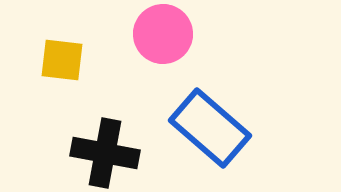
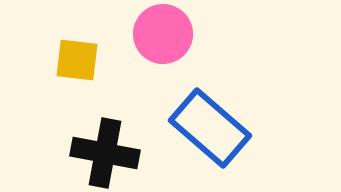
yellow square: moved 15 px right
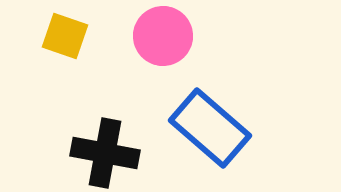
pink circle: moved 2 px down
yellow square: moved 12 px left, 24 px up; rotated 12 degrees clockwise
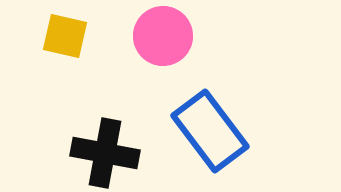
yellow square: rotated 6 degrees counterclockwise
blue rectangle: moved 3 px down; rotated 12 degrees clockwise
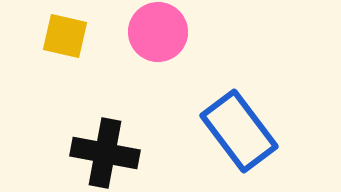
pink circle: moved 5 px left, 4 px up
blue rectangle: moved 29 px right
